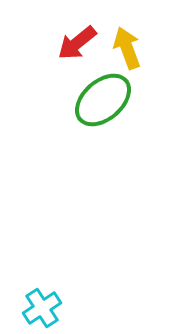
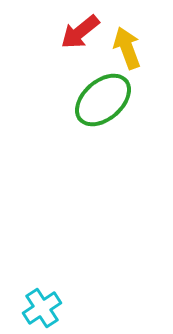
red arrow: moved 3 px right, 11 px up
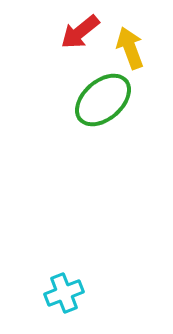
yellow arrow: moved 3 px right
cyan cross: moved 22 px right, 15 px up; rotated 12 degrees clockwise
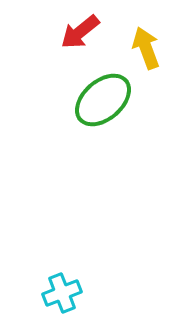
yellow arrow: moved 16 px right
cyan cross: moved 2 px left
